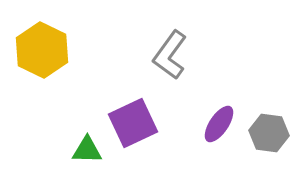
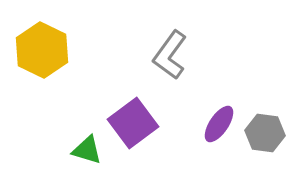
purple square: rotated 12 degrees counterclockwise
gray hexagon: moved 4 px left
green triangle: rotated 16 degrees clockwise
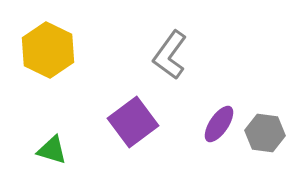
yellow hexagon: moved 6 px right
purple square: moved 1 px up
green triangle: moved 35 px left
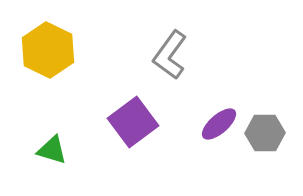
purple ellipse: rotated 15 degrees clockwise
gray hexagon: rotated 9 degrees counterclockwise
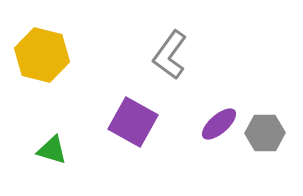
yellow hexagon: moved 6 px left, 5 px down; rotated 12 degrees counterclockwise
purple square: rotated 24 degrees counterclockwise
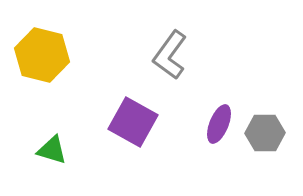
purple ellipse: rotated 27 degrees counterclockwise
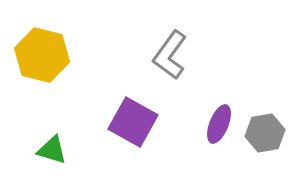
gray hexagon: rotated 9 degrees counterclockwise
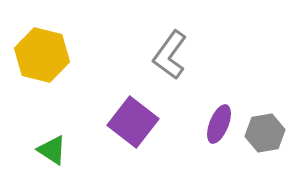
purple square: rotated 9 degrees clockwise
green triangle: rotated 16 degrees clockwise
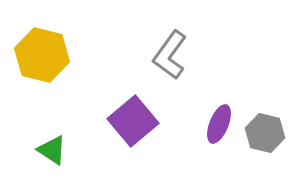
purple square: moved 1 px up; rotated 12 degrees clockwise
gray hexagon: rotated 24 degrees clockwise
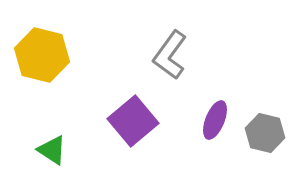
purple ellipse: moved 4 px left, 4 px up
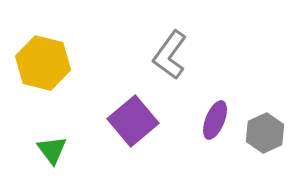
yellow hexagon: moved 1 px right, 8 px down
gray hexagon: rotated 21 degrees clockwise
green triangle: rotated 20 degrees clockwise
